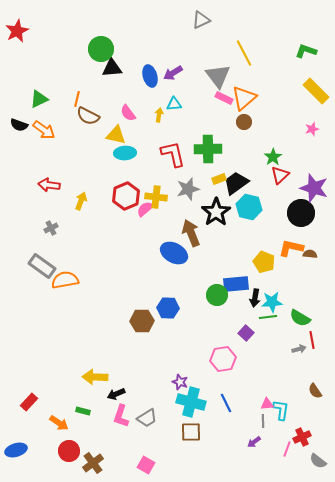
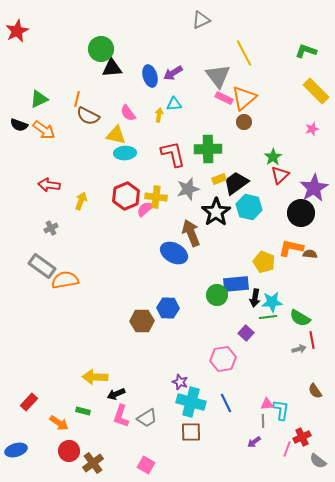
purple star at (314, 188): rotated 24 degrees clockwise
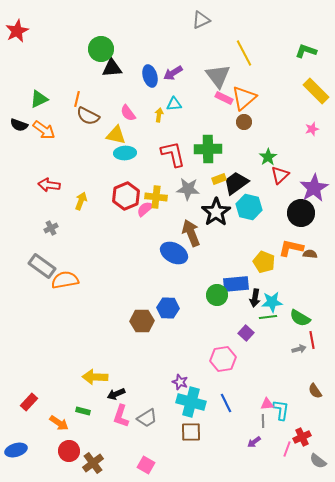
green star at (273, 157): moved 5 px left
gray star at (188, 189): rotated 20 degrees clockwise
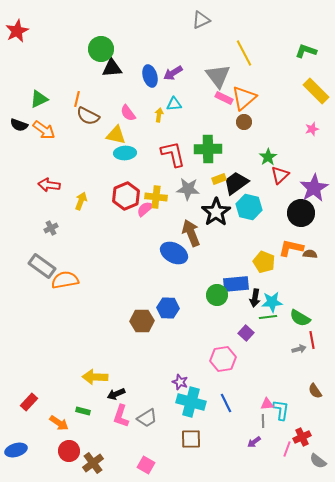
brown square at (191, 432): moved 7 px down
